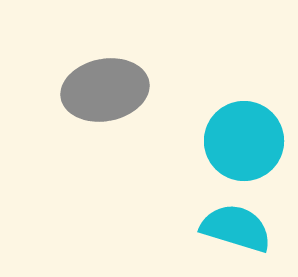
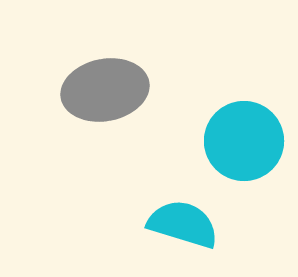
cyan semicircle: moved 53 px left, 4 px up
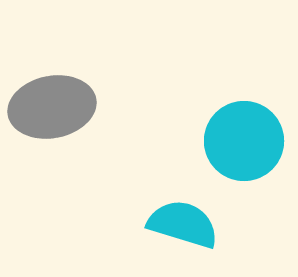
gray ellipse: moved 53 px left, 17 px down
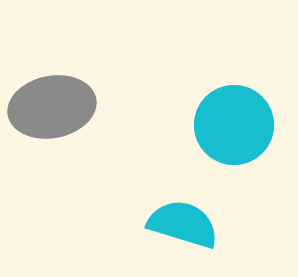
cyan circle: moved 10 px left, 16 px up
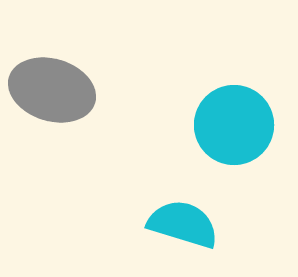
gray ellipse: moved 17 px up; rotated 28 degrees clockwise
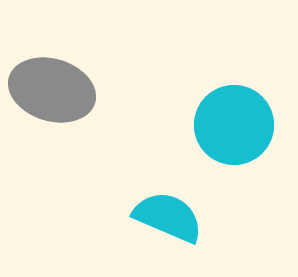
cyan semicircle: moved 15 px left, 7 px up; rotated 6 degrees clockwise
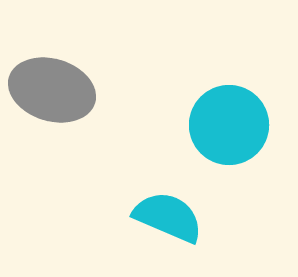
cyan circle: moved 5 px left
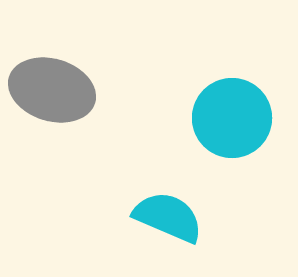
cyan circle: moved 3 px right, 7 px up
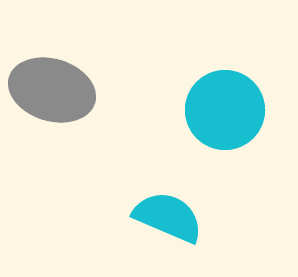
cyan circle: moved 7 px left, 8 px up
